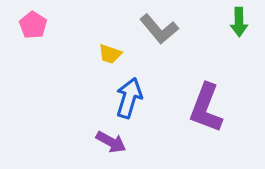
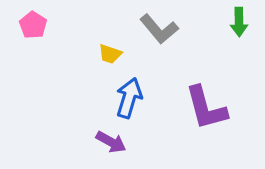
purple L-shape: rotated 36 degrees counterclockwise
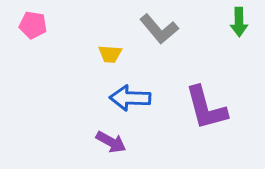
pink pentagon: rotated 24 degrees counterclockwise
yellow trapezoid: rotated 15 degrees counterclockwise
blue arrow: moved 1 px right; rotated 105 degrees counterclockwise
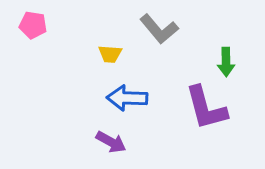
green arrow: moved 13 px left, 40 px down
blue arrow: moved 3 px left
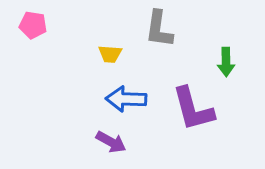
gray L-shape: rotated 48 degrees clockwise
blue arrow: moved 1 px left, 1 px down
purple L-shape: moved 13 px left, 1 px down
